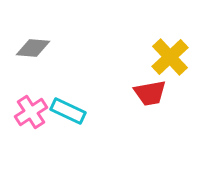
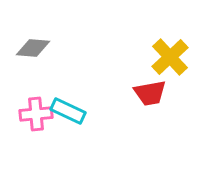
pink cross: moved 5 px right, 2 px down; rotated 28 degrees clockwise
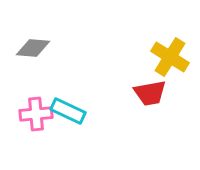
yellow cross: rotated 15 degrees counterclockwise
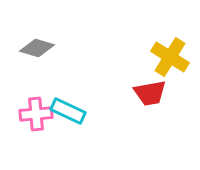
gray diamond: moved 4 px right; rotated 12 degrees clockwise
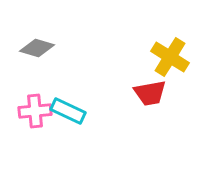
pink cross: moved 1 px left, 3 px up
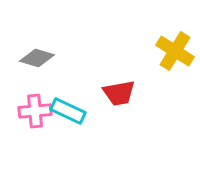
gray diamond: moved 10 px down
yellow cross: moved 5 px right, 6 px up
red trapezoid: moved 31 px left
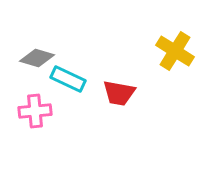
red trapezoid: rotated 20 degrees clockwise
cyan rectangle: moved 32 px up
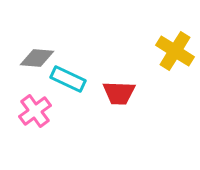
gray diamond: rotated 12 degrees counterclockwise
red trapezoid: rotated 8 degrees counterclockwise
pink cross: rotated 32 degrees counterclockwise
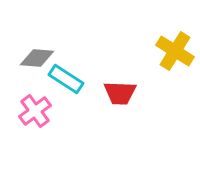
cyan rectangle: moved 2 px left; rotated 8 degrees clockwise
red trapezoid: moved 1 px right
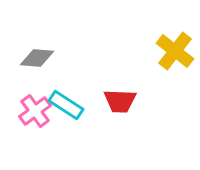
yellow cross: rotated 6 degrees clockwise
cyan rectangle: moved 26 px down
red trapezoid: moved 8 px down
